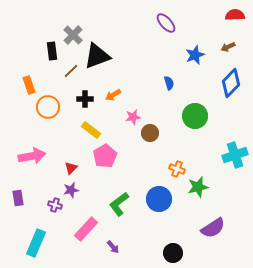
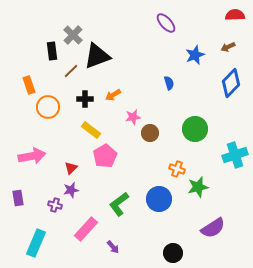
green circle: moved 13 px down
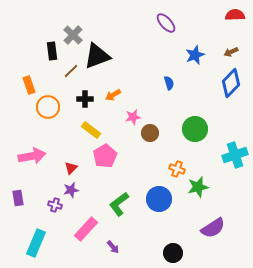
brown arrow: moved 3 px right, 5 px down
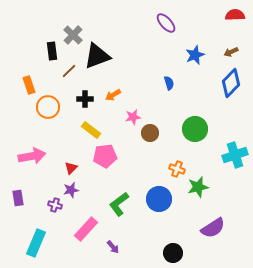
brown line: moved 2 px left
pink pentagon: rotated 25 degrees clockwise
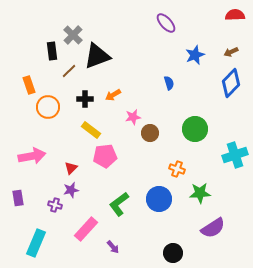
green star: moved 2 px right, 6 px down; rotated 10 degrees clockwise
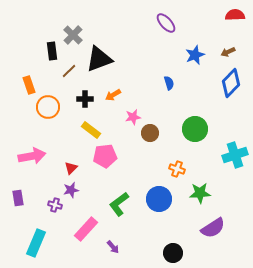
brown arrow: moved 3 px left
black triangle: moved 2 px right, 3 px down
